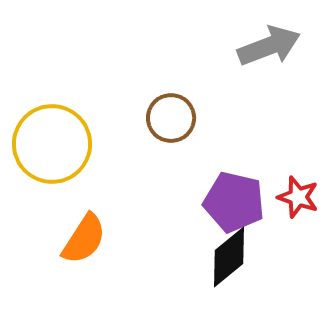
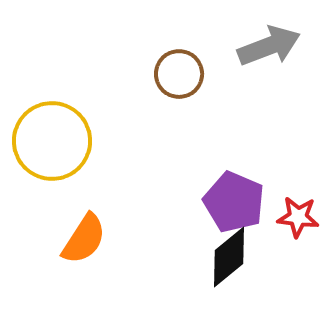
brown circle: moved 8 px right, 44 px up
yellow circle: moved 3 px up
red star: moved 20 px down; rotated 12 degrees counterclockwise
purple pentagon: rotated 10 degrees clockwise
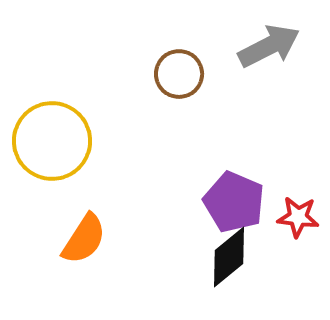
gray arrow: rotated 6 degrees counterclockwise
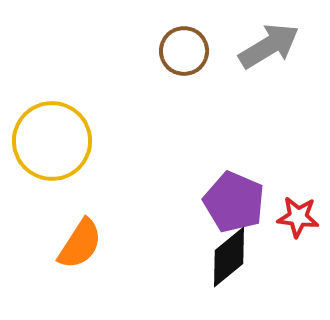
gray arrow: rotated 4 degrees counterclockwise
brown circle: moved 5 px right, 23 px up
orange semicircle: moved 4 px left, 5 px down
